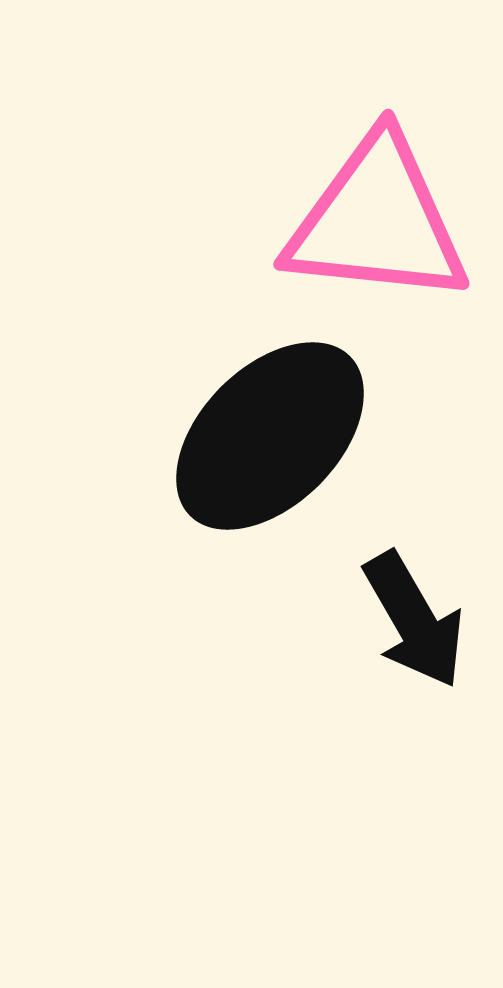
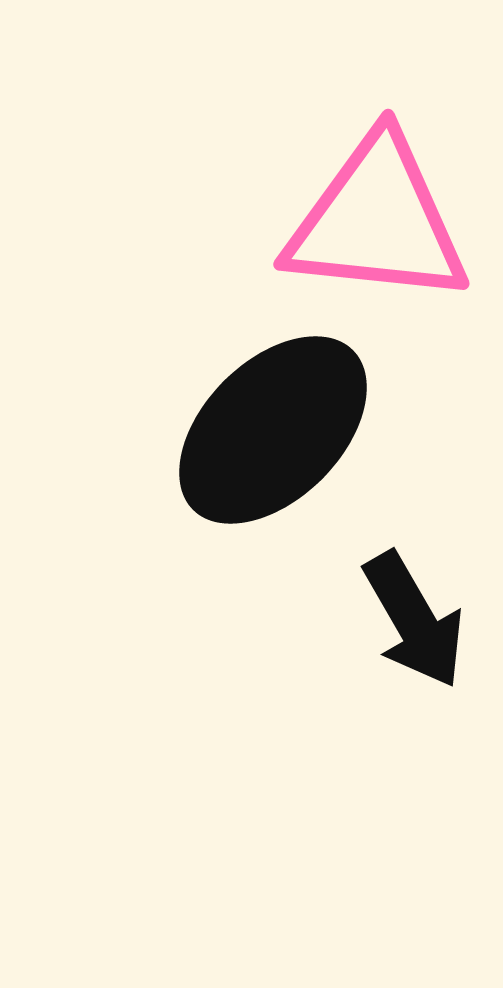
black ellipse: moved 3 px right, 6 px up
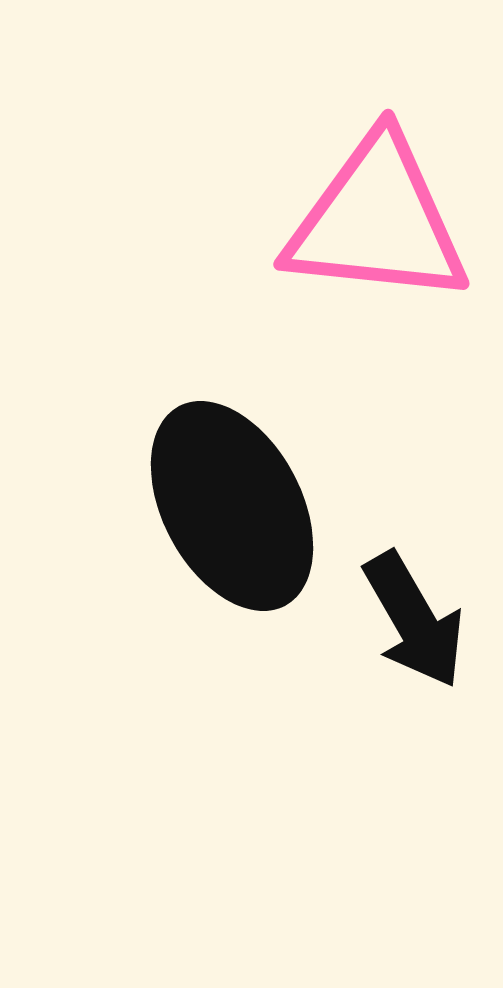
black ellipse: moved 41 px left, 76 px down; rotated 73 degrees counterclockwise
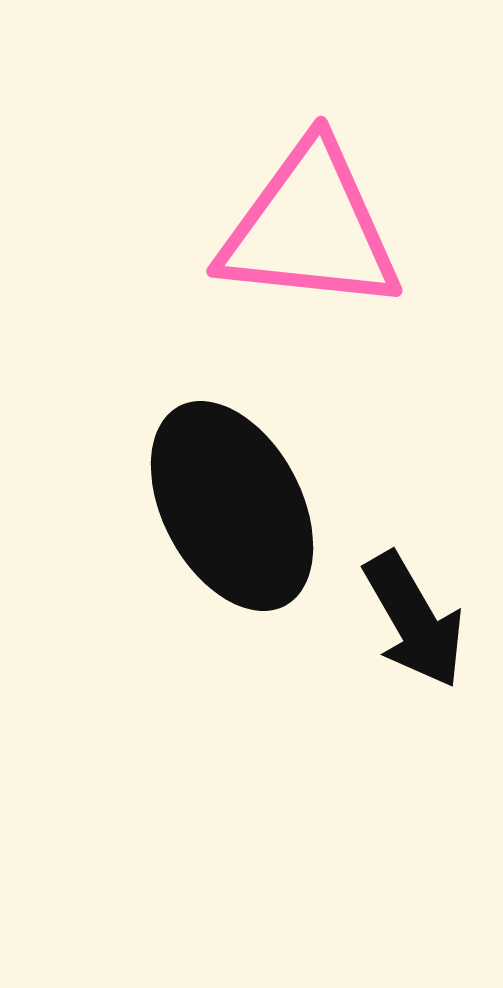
pink triangle: moved 67 px left, 7 px down
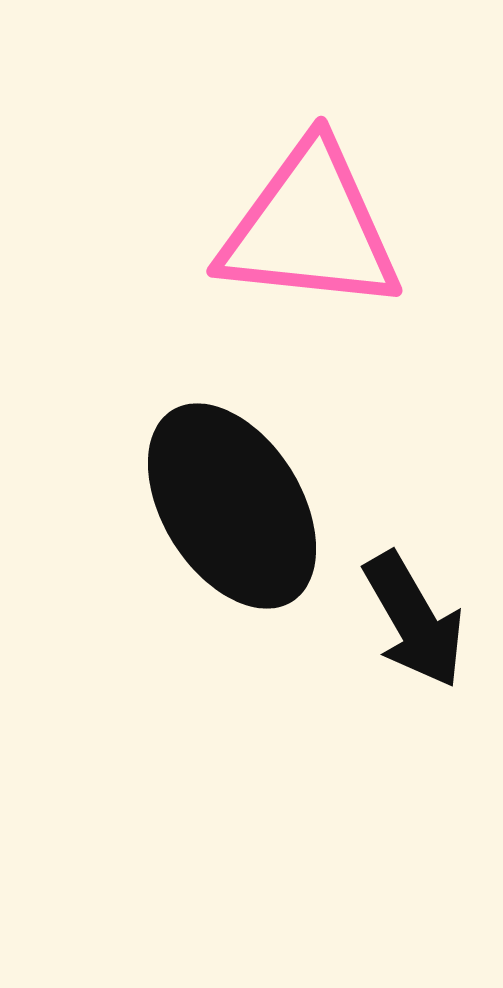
black ellipse: rotated 4 degrees counterclockwise
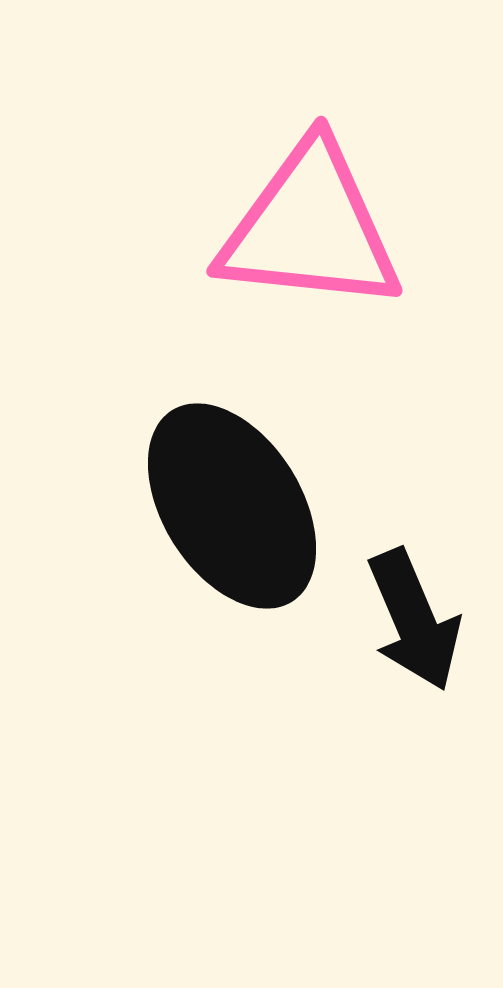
black arrow: rotated 7 degrees clockwise
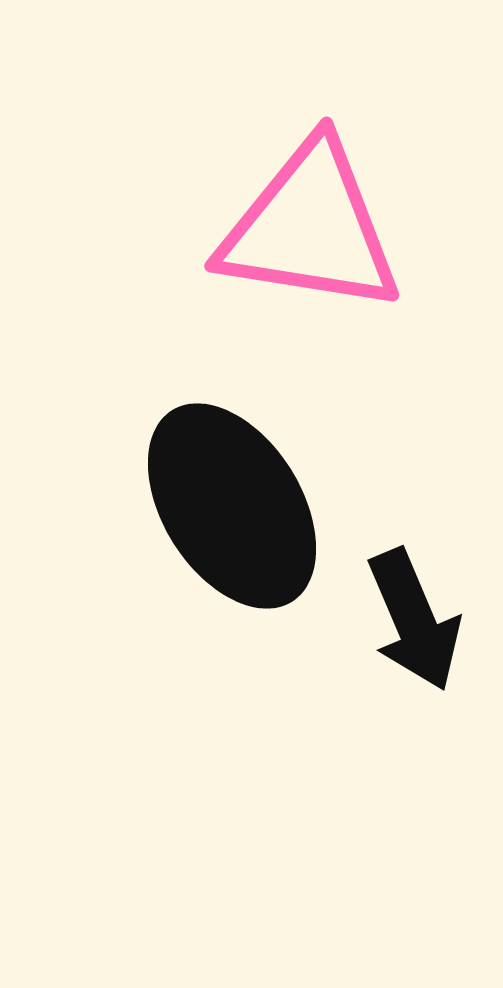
pink triangle: rotated 3 degrees clockwise
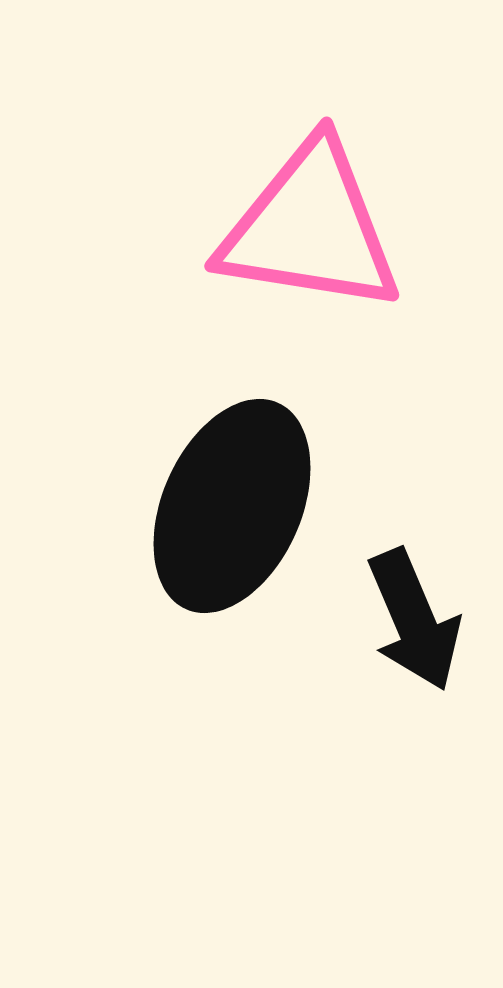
black ellipse: rotated 56 degrees clockwise
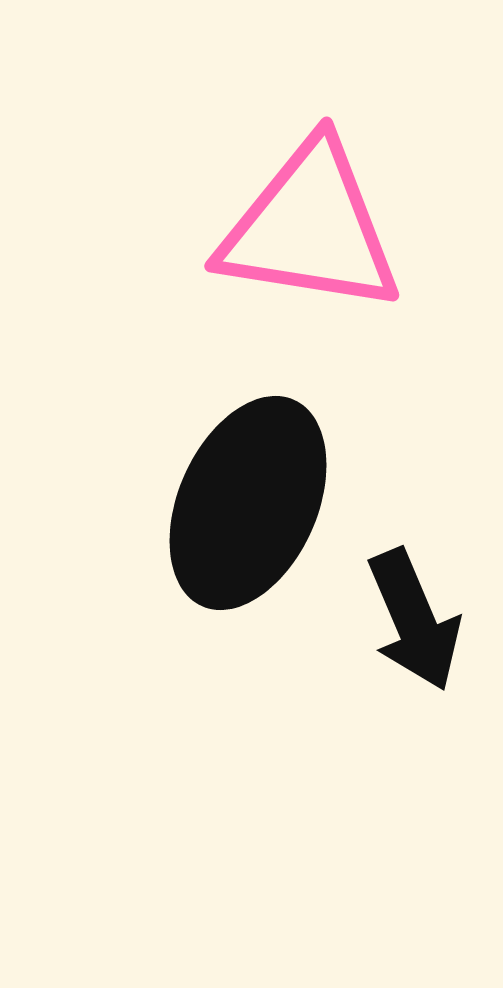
black ellipse: moved 16 px right, 3 px up
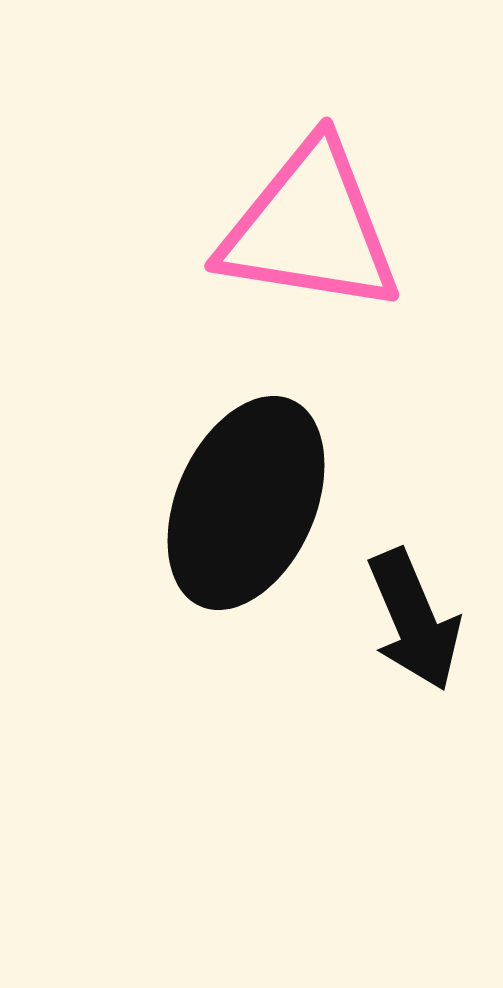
black ellipse: moved 2 px left
